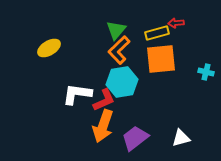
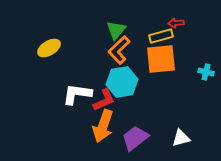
yellow rectangle: moved 4 px right, 3 px down
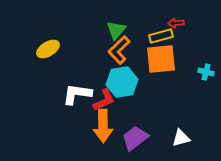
yellow ellipse: moved 1 px left, 1 px down
orange arrow: rotated 20 degrees counterclockwise
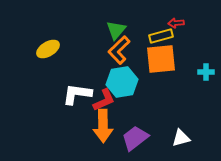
cyan cross: rotated 14 degrees counterclockwise
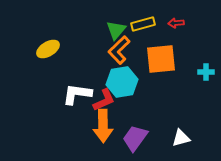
yellow rectangle: moved 18 px left, 12 px up
purple trapezoid: rotated 16 degrees counterclockwise
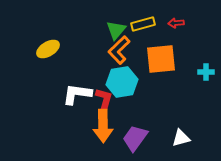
red L-shape: rotated 50 degrees counterclockwise
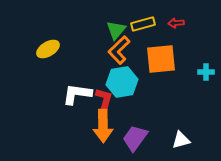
white triangle: moved 2 px down
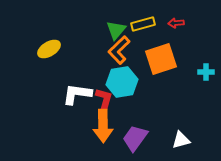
yellow ellipse: moved 1 px right
orange square: rotated 12 degrees counterclockwise
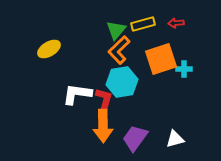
cyan cross: moved 22 px left, 3 px up
white triangle: moved 6 px left, 1 px up
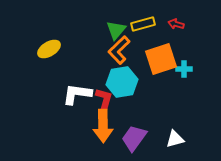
red arrow: moved 1 px down; rotated 21 degrees clockwise
purple trapezoid: moved 1 px left
